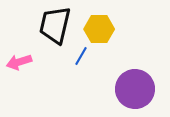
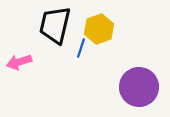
yellow hexagon: rotated 20 degrees counterclockwise
blue line: moved 8 px up; rotated 12 degrees counterclockwise
purple circle: moved 4 px right, 2 px up
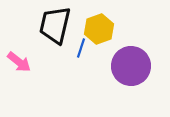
pink arrow: rotated 125 degrees counterclockwise
purple circle: moved 8 px left, 21 px up
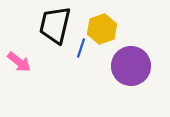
yellow hexagon: moved 3 px right
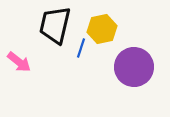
yellow hexagon: rotated 8 degrees clockwise
purple circle: moved 3 px right, 1 px down
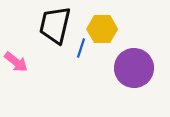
yellow hexagon: rotated 12 degrees clockwise
pink arrow: moved 3 px left
purple circle: moved 1 px down
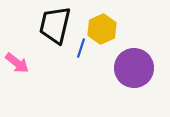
yellow hexagon: rotated 24 degrees counterclockwise
pink arrow: moved 1 px right, 1 px down
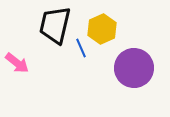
blue line: rotated 42 degrees counterclockwise
